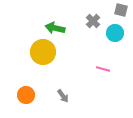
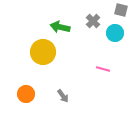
green arrow: moved 5 px right, 1 px up
orange circle: moved 1 px up
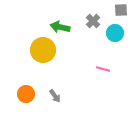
gray square: rotated 16 degrees counterclockwise
yellow circle: moved 2 px up
gray arrow: moved 8 px left
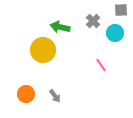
pink line: moved 2 px left, 4 px up; rotated 40 degrees clockwise
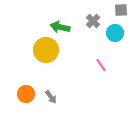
yellow circle: moved 3 px right
gray arrow: moved 4 px left, 1 px down
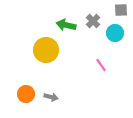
green arrow: moved 6 px right, 2 px up
gray arrow: rotated 40 degrees counterclockwise
